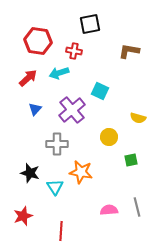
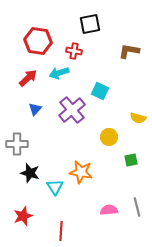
gray cross: moved 40 px left
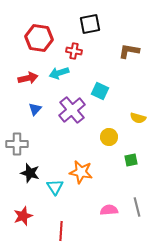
red hexagon: moved 1 px right, 3 px up
red arrow: rotated 30 degrees clockwise
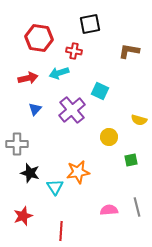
yellow semicircle: moved 1 px right, 2 px down
orange star: moved 3 px left; rotated 20 degrees counterclockwise
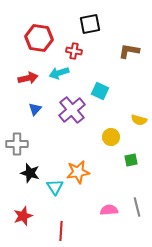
yellow circle: moved 2 px right
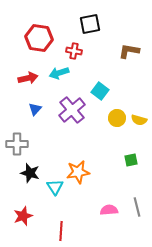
cyan square: rotated 12 degrees clockwise
yellow circle: moved 6 px right, 19 px up
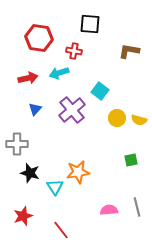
black square: rotated 15 degrees clockwise
red line: moved 1 px up; rotated 42 degrees counterclockwise
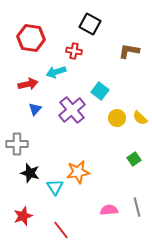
black square: rotated 25 degrees clockwise
red hexagon: moved 8 px left
cyan arrow: moved 3 px left, 1 px up
red arrow: moved 6 px down
yellow semicircle: moved 1 px right, 2 px up; rotated 28 degrees clockwise
green square: moved 3 px right, 1 px up; rotated 24 degrees counterclockwise
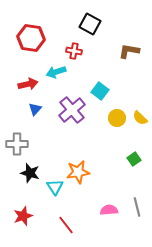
red line: moved 5 px right, 5 px up
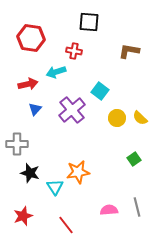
black square: moved 1 px left, 2 px up; rotated 25 degrees counterclockwise
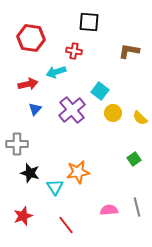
yellow circle: moved 4 px left, 5 px up
